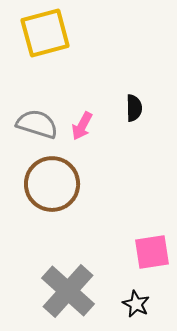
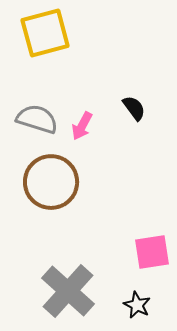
black semicircle: rotated 36 degrees counterclockwise
gray semicircle: moved 5 px up
brown circle: moved 1 px left, 2 px up
black star: moved 1 px right, 1 px down
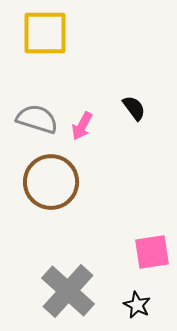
yellow square: rotated 15 degrees clockwise
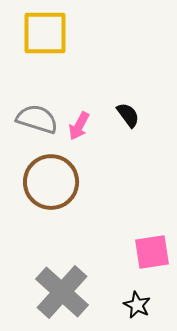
black semicircle: moved 6 px left, 7 px down
pink arrow: moved 3 px left
gray cross: moved 6 px left, 1 px down
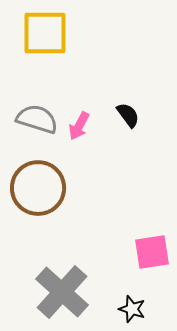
brown circle: moved 13 px left, 6 px down
black star: moved 5 px left, 4 px down; rotated 8 degrees counterclockwise
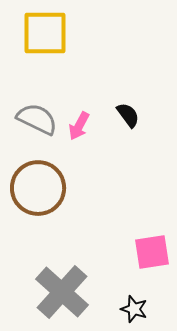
gray semicircle: rotated 9 degrees clockwise
black star: moved 2 px right
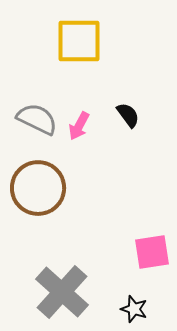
yellow square: moved 34 px right, 8 px down
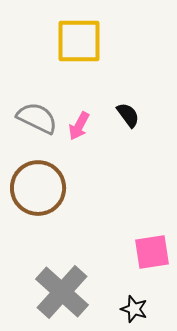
gray semicircle: moved 1 px up
